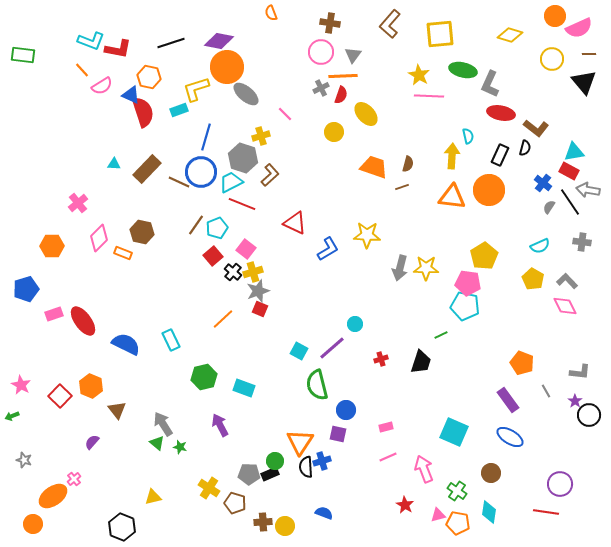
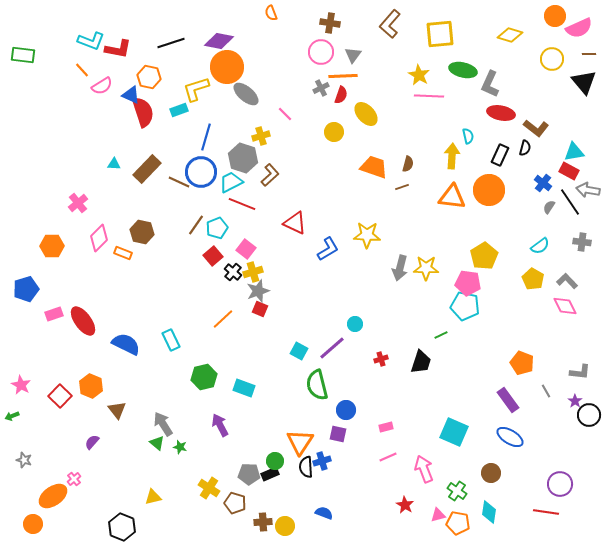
cyan semicircle at (540, 246): rotated 12 degrees counterclockwise
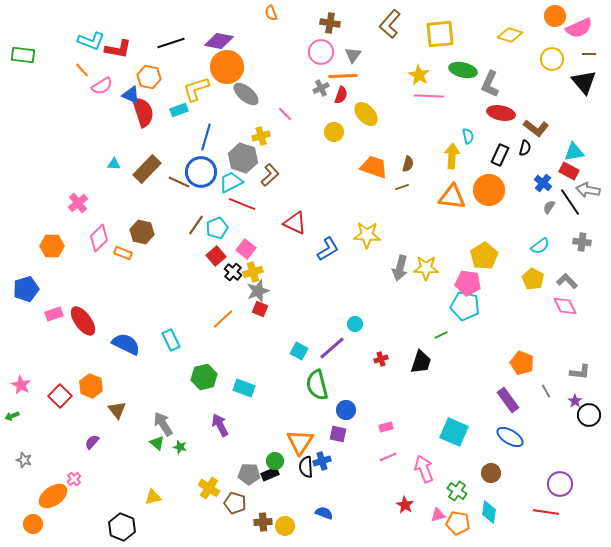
red square at (213, 256): moved 3 px right
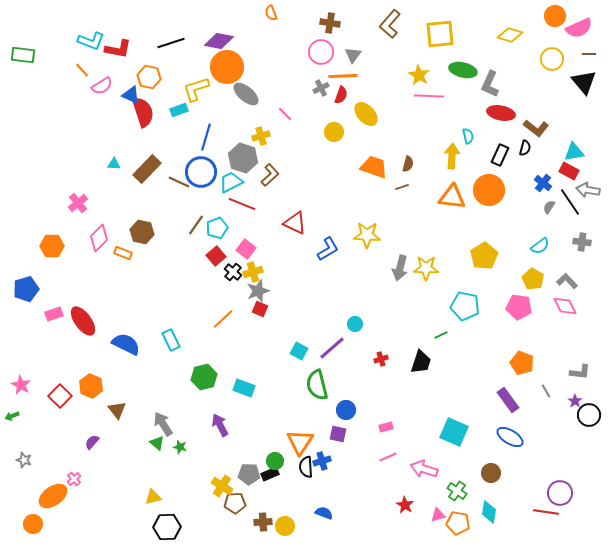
pink pentagon at (468, 283): moved 51 px right, 24 px down
pink arrow at (424, 469): rotated 52 degrees counterclockwise
purple circle at (560, 484): moved 9 px down
yellow cross at (209, 488): moved 13 px right, 2 px up
brown pentagon at (235, 503): rotated 20 degrees counterclockwise
black hexagon at (122, 527): moved 45 px right; rotated 24 degrees counterclockwise
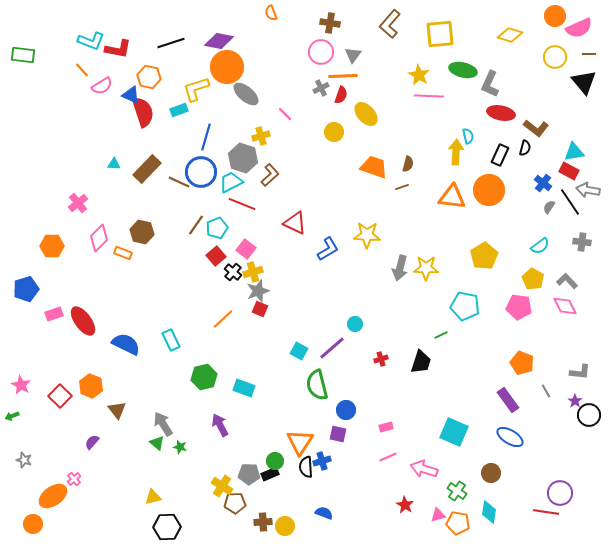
yellow circle at (552, 59): moved 3 px right, 2 px up
yellow arrow at (452, 156): moved 4 px right, 4 px up
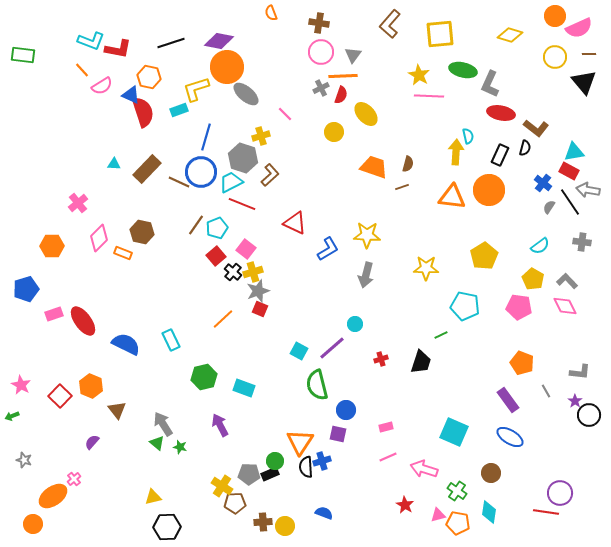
brown cross at (330, 23): moved 11 px left
gray arrow at (400, 268): moved 34 px left, 7 px down
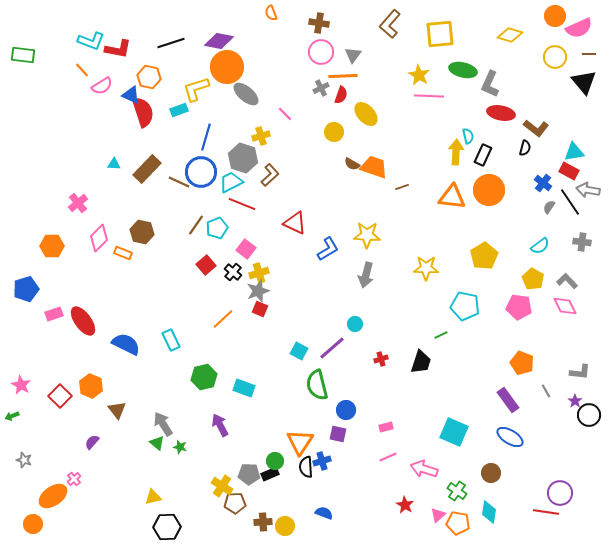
black rectangle at (500, 155): moved 17 px left
brown semicircle at (408, 164): moved 56 px left; rotated 105 degrees clockwise
red square at (216, 256): moved 10 px left, 9 px down
yellow cross at (253, 272): moved 6 px right, 1 px down
pink triangle at (438, 515): rotated 28 degrees counterclockwise
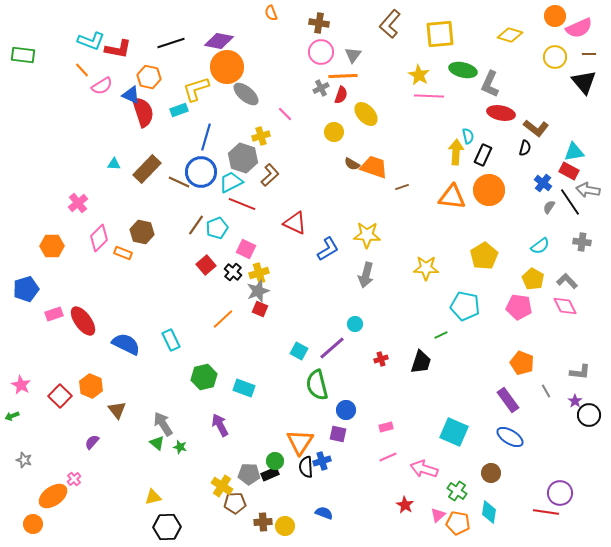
pink square at (246, 249): rotated 12 degrees counterclockwise
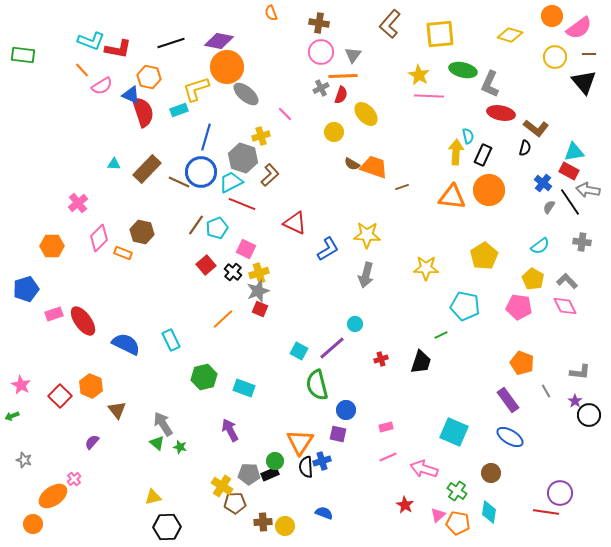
orange circle at (555, 16): moved 3 px left
pink semicircle at (579, 28): rotated 12 degrees counterclockwise
purple arrow at (220, 425): moved 10 px right, 5 px down
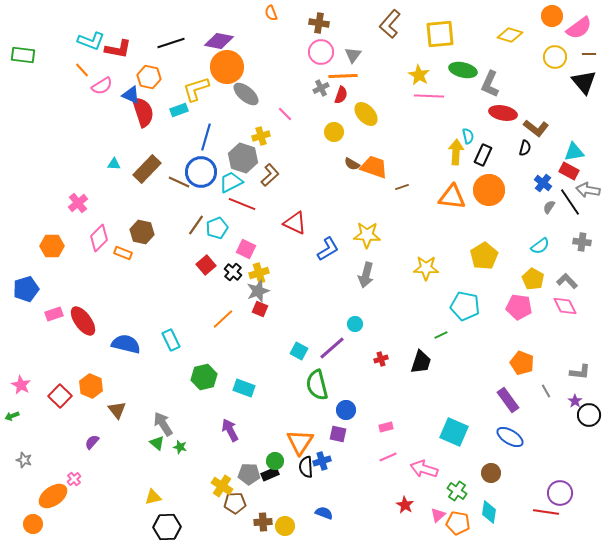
red ellipse at (501, 113): moved 2 px right
blue semicircle at (126, 344): rotated 12 degrees counterclockwise
